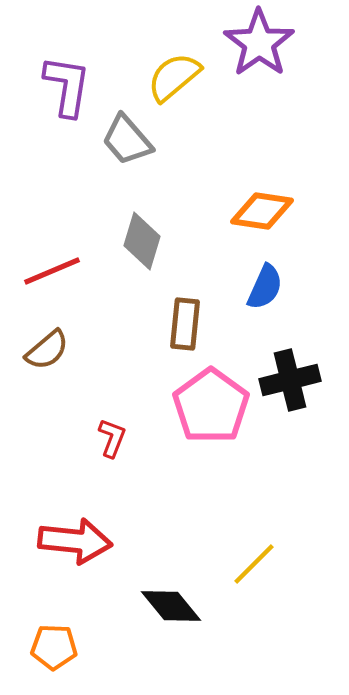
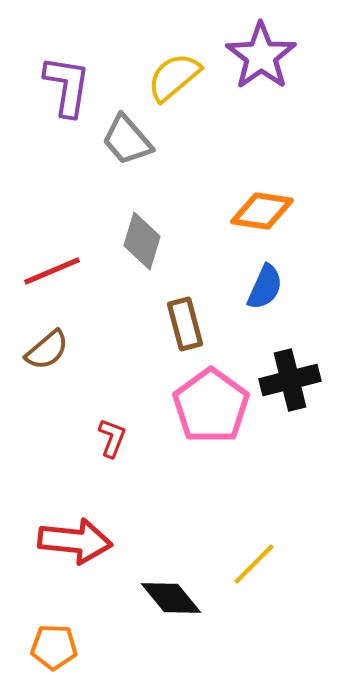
purple star: moved 2 px right, 13 px down
brown rectangle: rotated 21 degrees counterclockwise
black diamond: moved 8 px up
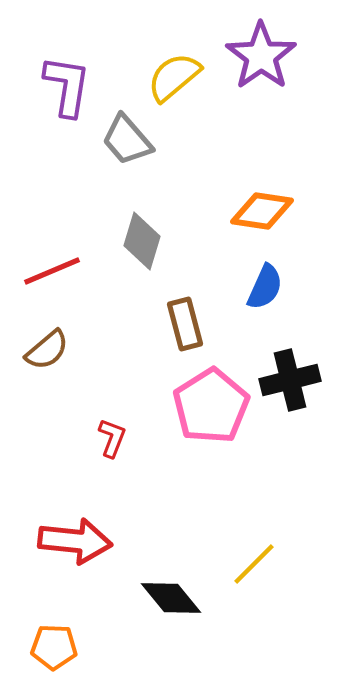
pink pentagon: rotated 4 degrees clockwise
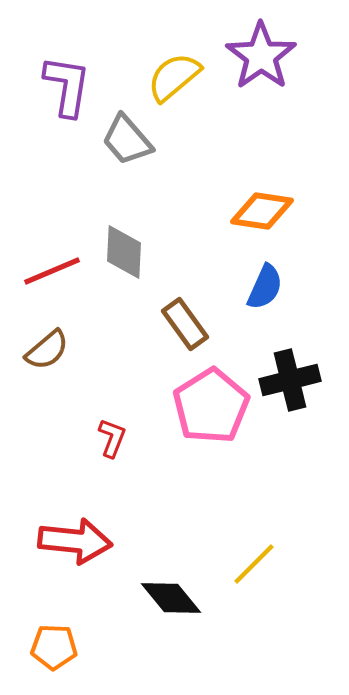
gray diamond: moved 18 px left, 11 px down; rotated 14 degrees counterclockwise
brown rectangle: rotated 21 degrees counterclockwise
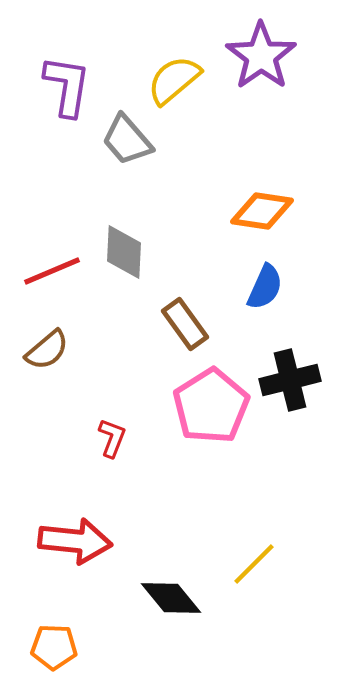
yellow semicircle: moved 3 px down
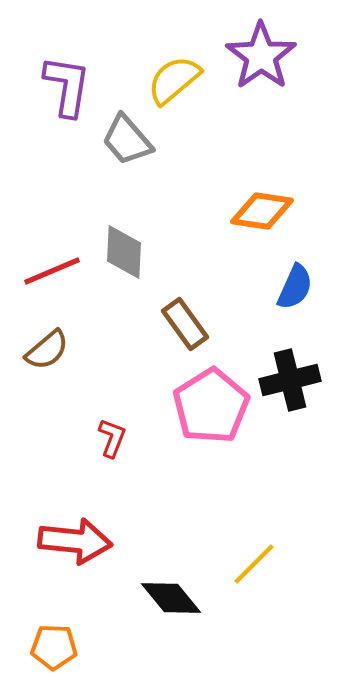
blue semicircle: moved 30 px right
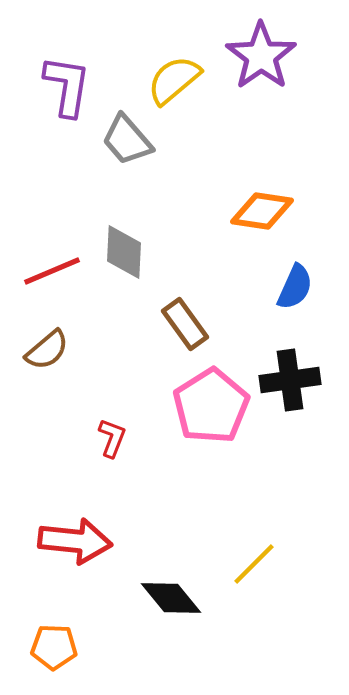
black cross: rotated 6 degrees clockwise
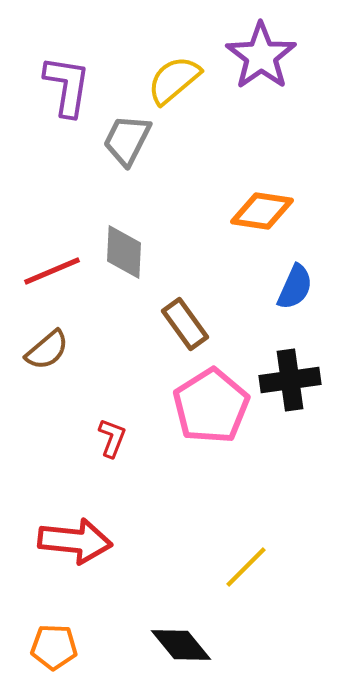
gray trapezoid: rotated 68 degrees clockwise
yellow line: moved 8 px left, 3 px down
black diamond: moved 10 px right, 47 px down
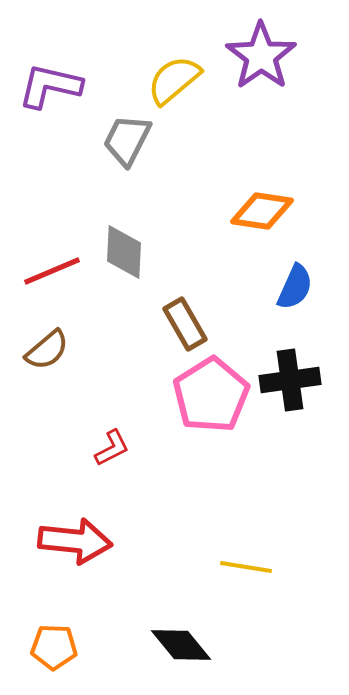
purple L-shape: moved 17 px left; rotated 86 degrees counterclockwise
brown rectangle: rotated 6 degrees clockwise
pink pentagon: moved 11 px up
red L-shape: moved 10 px down; rotated 42 degrees clockwise
yellow line: rotated 54 degrees clockwise
